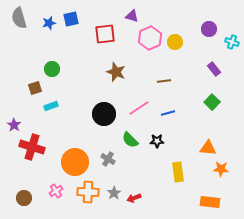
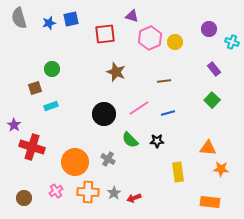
green square: moved 2 px up
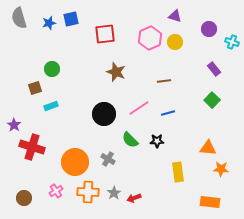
purple triangle: moved 43 px right
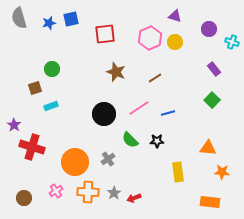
brown line: moved 9 px left, 3 px up; rotated 24 degrees counterclockwise
gray cross: rotated 24 degrees clockwise
orange star: moved 1 px right, 3 px down
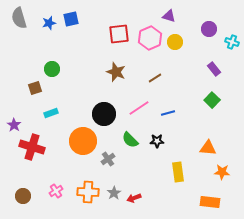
purple triangle: moved 6 px left
red square: moved 14 px right
cyan rectangle: moved 7 px down
orange circle: moved 8 px right, 21 px up
brown circle: moved 1 px left, 2 px up
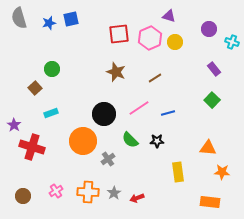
brown square: rotated 24 degrees counterclockwise
red arrow: moved 3 px right
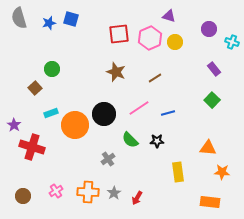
blue square: rotated 28 degrees clockwise
orange circle: moved 8 px left, 16 px up
red arrow: rotated 40 degrees counterclockwise
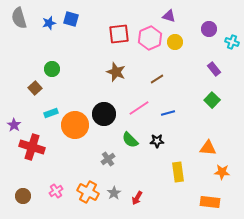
brown line: moved 2 px right, 1 px down
orange cross: rotated 25 degrees clockwise
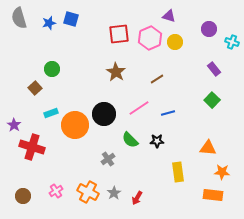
brown star: rotated 12 degrees clockwise
orange rectangle: moved 3 px right, 7 px up
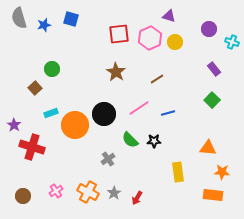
blue star: moved 5 px left, 2 px down
black star: moved 3 px left
